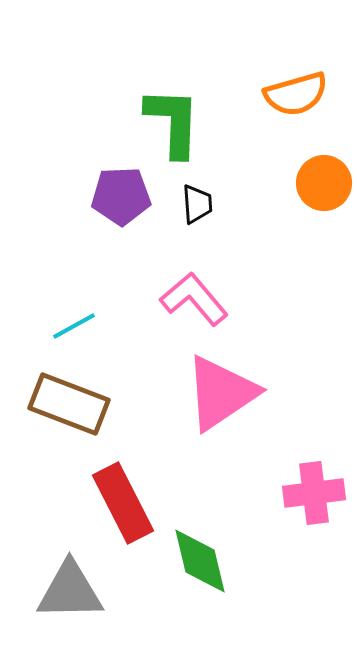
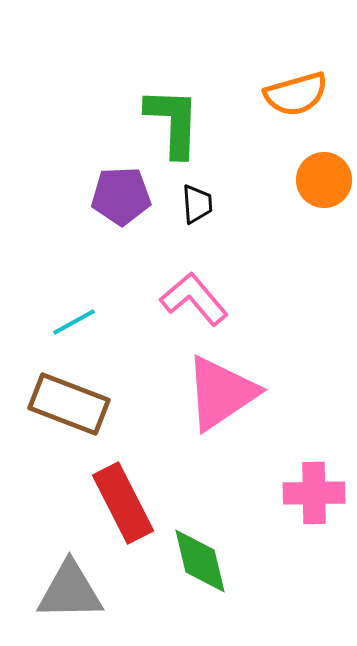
orange circle: moved 3 px up
cyan line: moved 4 px up
pink cross: rotated 6 degrees clockwise
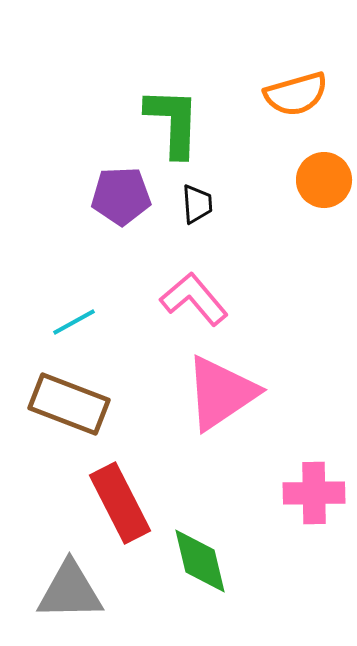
red rectangle: moved 3 px left
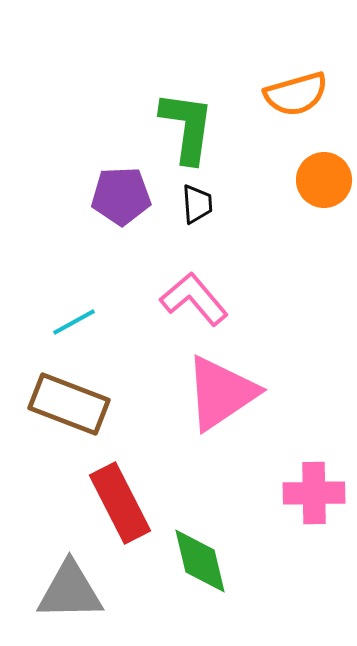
green L-shape: moved 14 px right, 5 px down; rotated 6 degrees clockwise
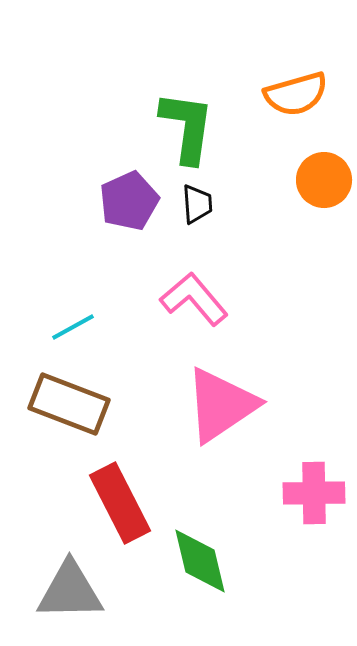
purple pentagon: moved 8 px right, 5 px down; rotated 22 degrees counterclockwise
cyan line: moved 1 px left, 5 px down
pink triangle: moved 12 px down
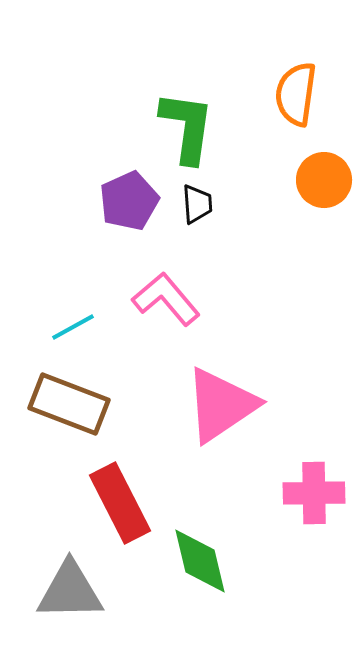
orange semicircle: rotated 114 degrees clockwise
pink L-shape: moved 28 px left
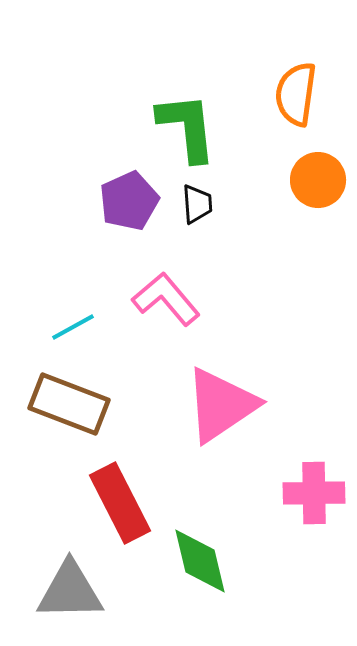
green L-shape: rotated 14 degrees counterclockwise
orange circle: moved 6 px left
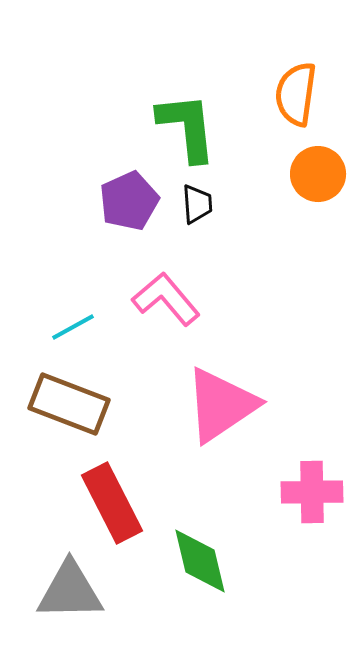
orange circle: moved 6 px up
pink cross: moved 2 px left, 1 px up
red rectangle: moved 8 px left
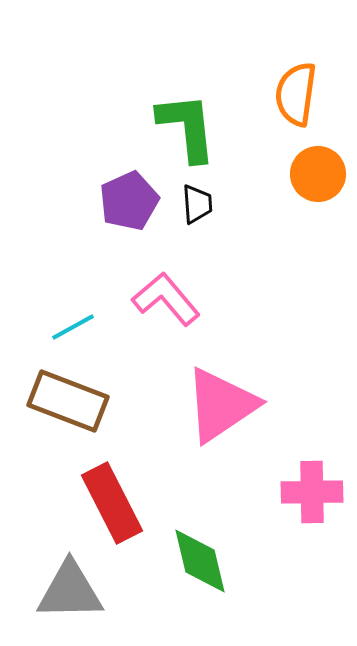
brown rectangle: moved 1 px left, 3 px up
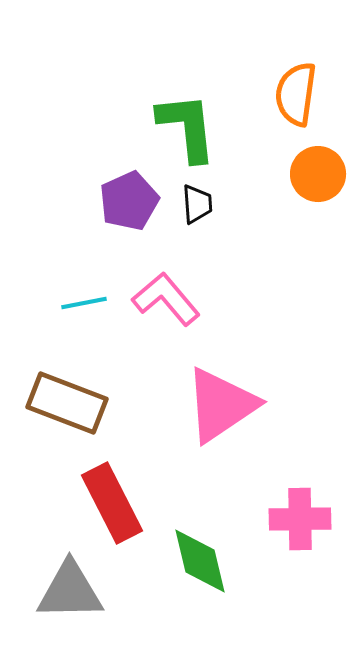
cyan line: moved 11 px right, 24 px up; rotated 18 degrees clockwise
brown rectangle: moved 1 px left, 2 px down
pink cross: moved 12 px left, 27 px down
